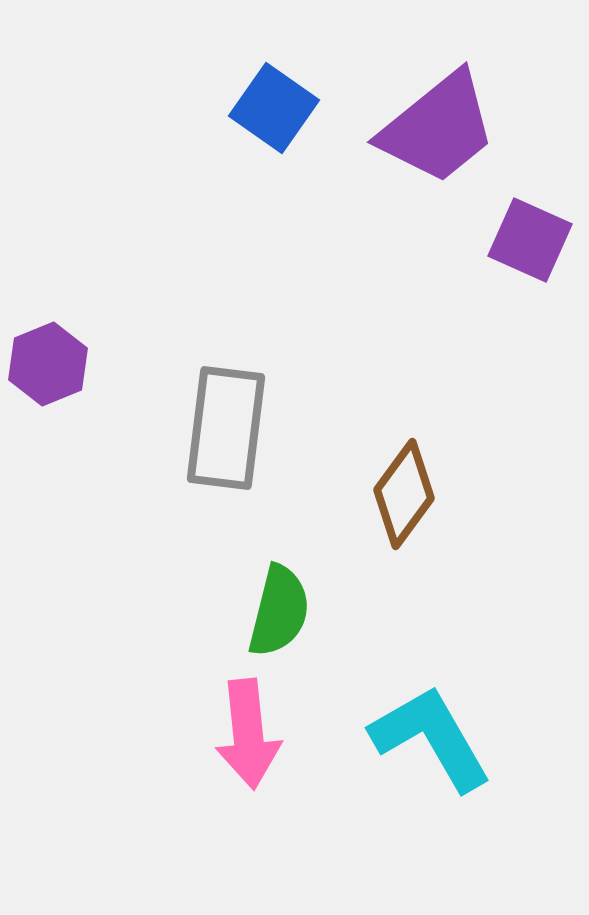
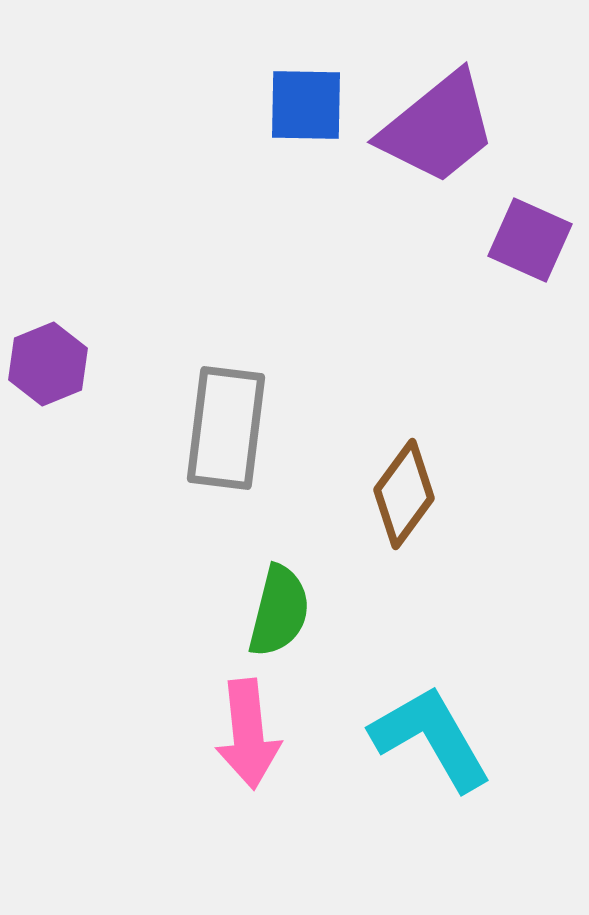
blue square: moved 32 px right, 3 px up; rotated 34 degrees counterclockwise
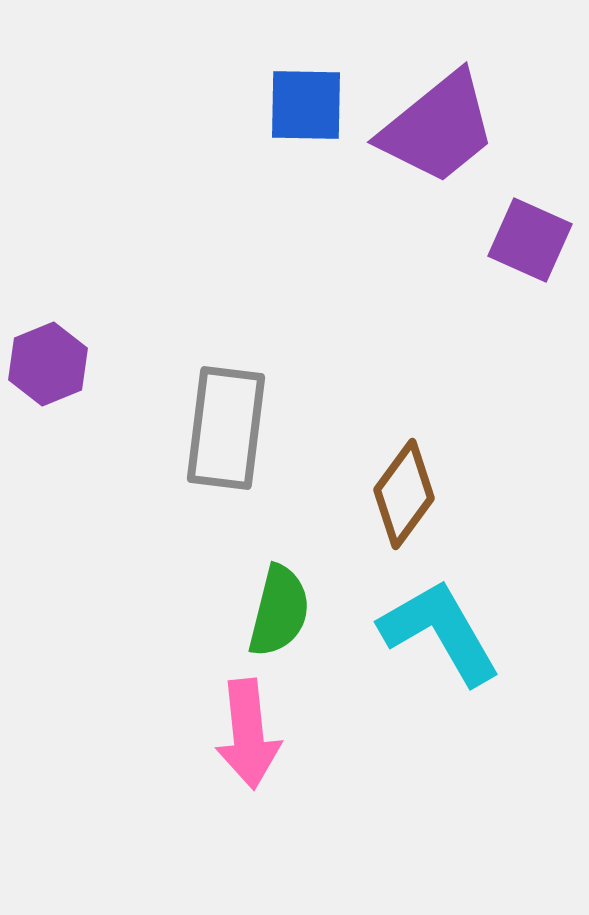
cyan L-shape: moved 9 px right, 106 px up
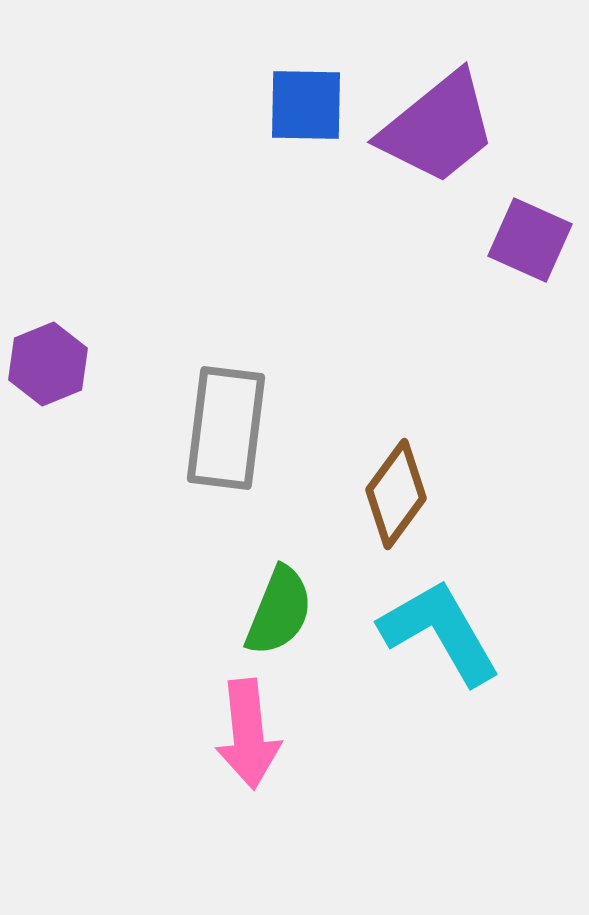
brown diamond: moved 8 px left
green semicircle: rotated 8 degrees clockwise
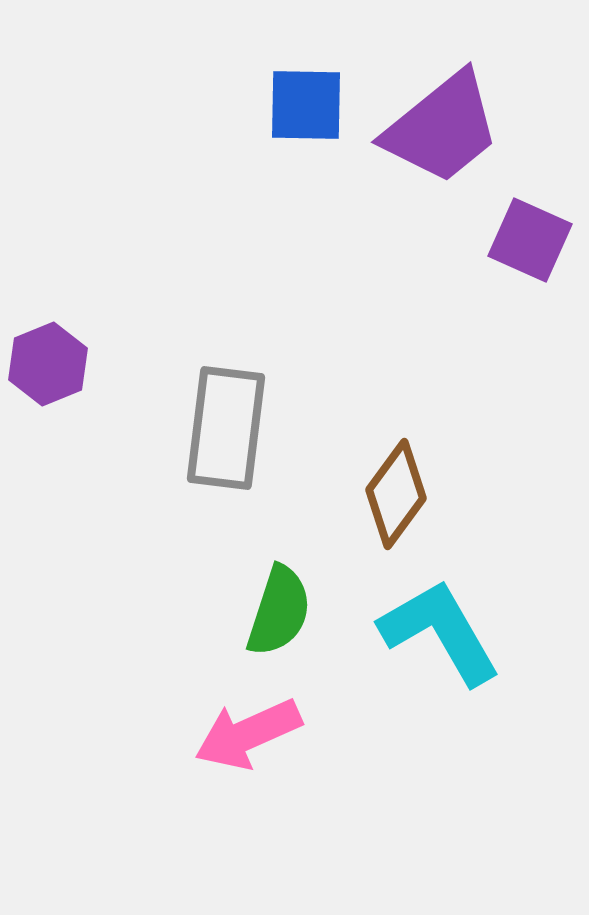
purple trapezoid: moved 4 px right
green semicircle: rotated 4 degrees counterclockwise
pink arrow: rotated 72 degrees clockwise
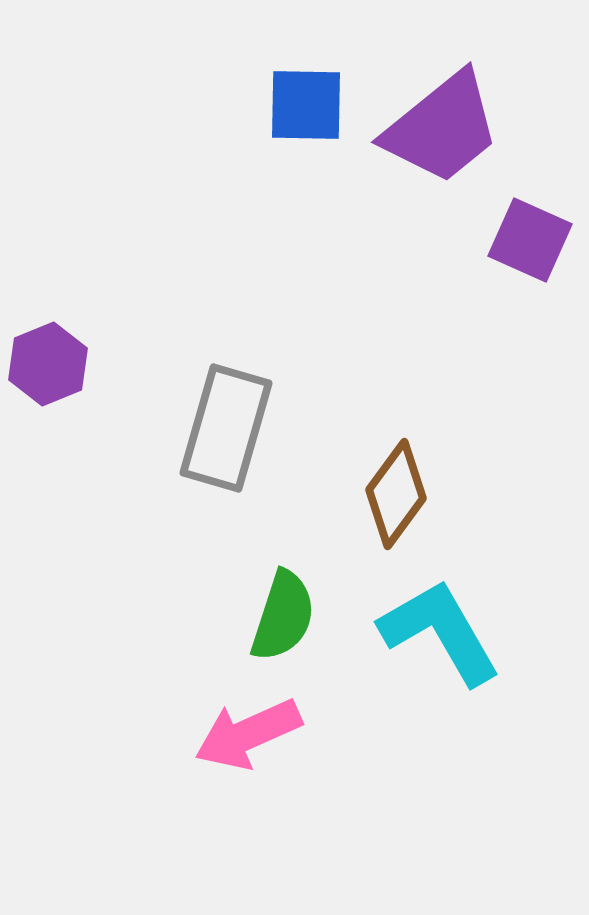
gray rectangle: rotated 9 degrees clockwise
green semicircle: moved 4 px right, 5 px down
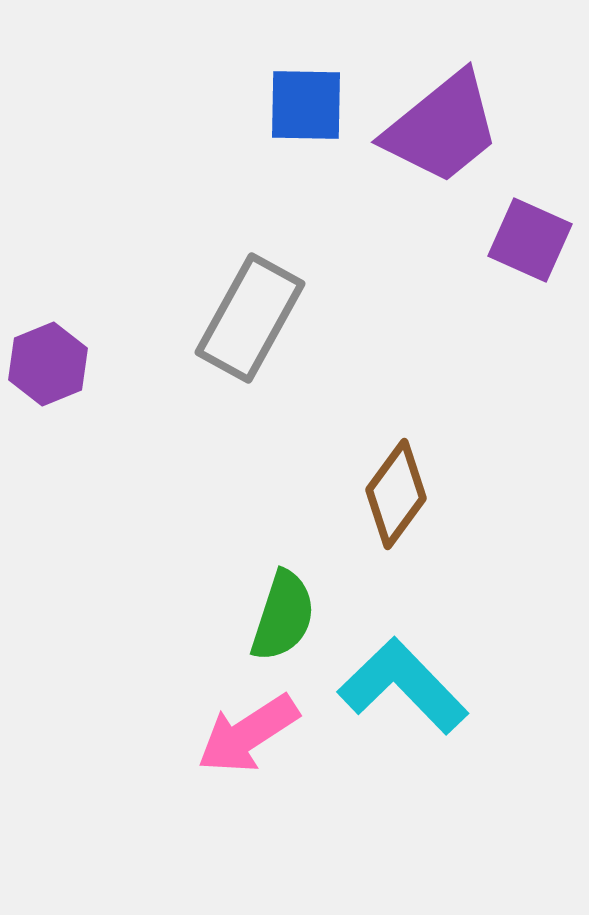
gray rectangle: moved 24 px right, 110 px up; rotated 13 degrees clockwise
cyan L-shape: moved 37 px left, 54 px down; rotated 14 degrees counterclockwise
pink arrow: rotated 9 degrees counterclockwise
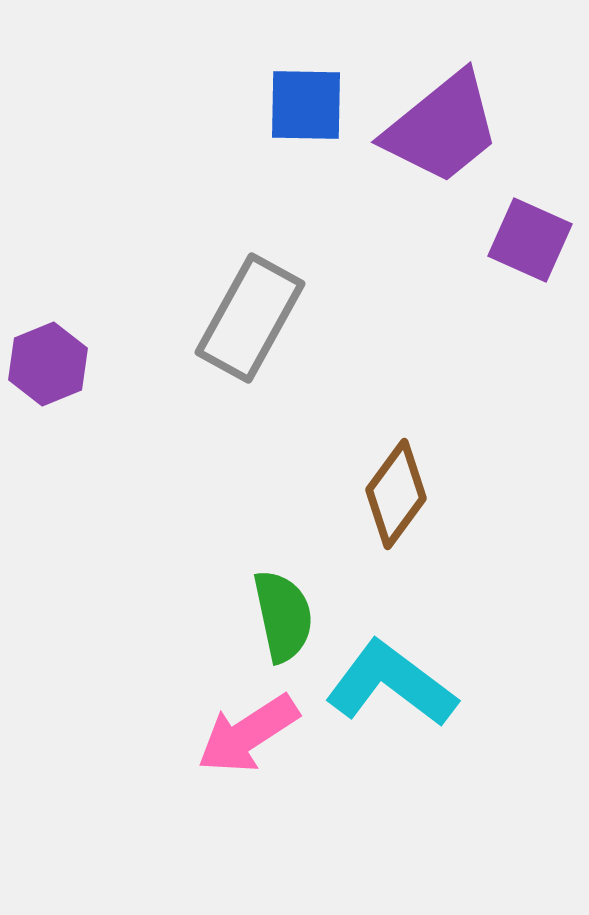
green semicircle: rotated 30 degrees counterclockwise
cyan L-shape: moved 12 px left, 2 px up; rotated 9 degrees counterclockwise
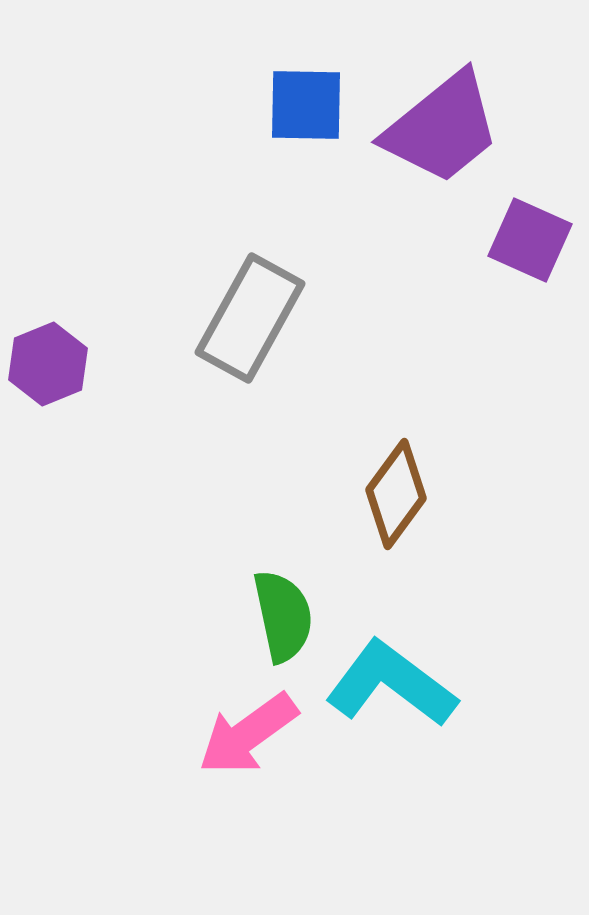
pink arrow: rotated 3 degrees counterclockwise
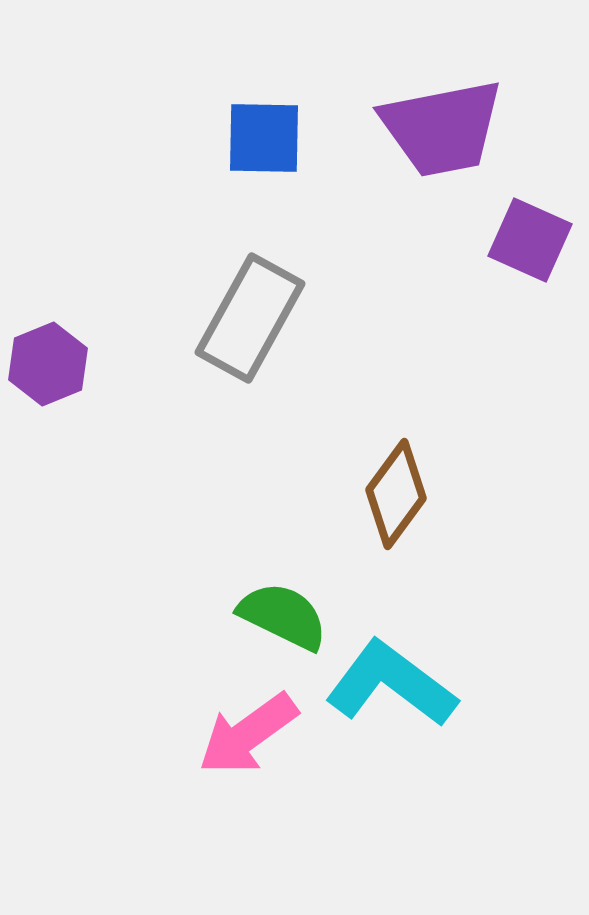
blue square: moved 42 px left, 33 px down
purple trapezoid: rotated 28 degrees clockwise
green semicircle: rotated 52 degrees counterclockwise
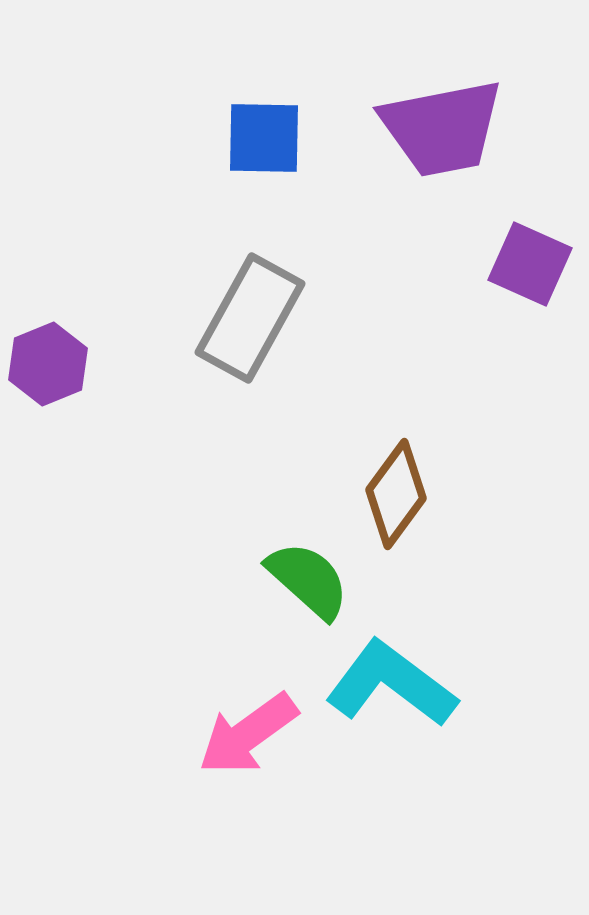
purple square: moved 24 px down
green semicircle: moved 25 px right, 36 px up; rotated 16 degrees clockwise
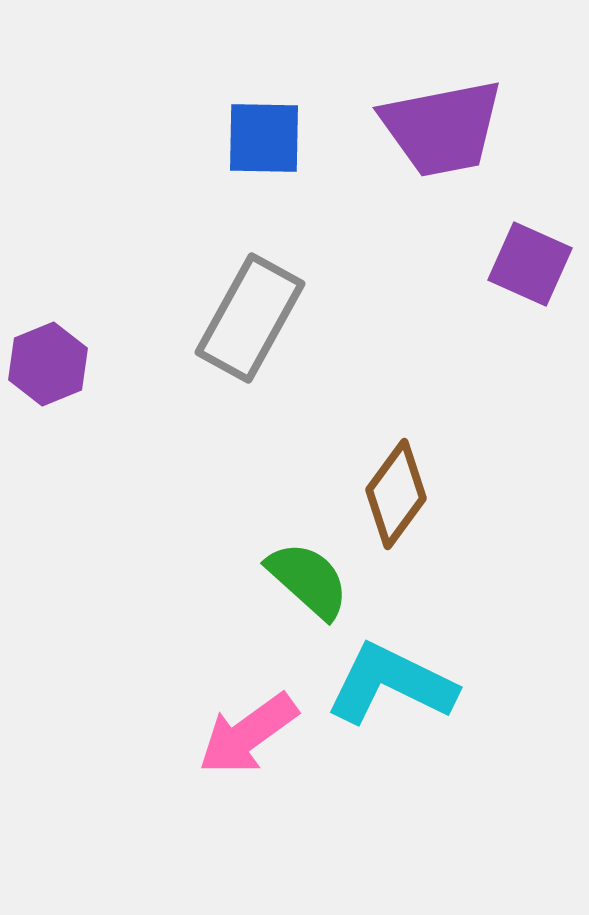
cyan L-shape: rotated 11 degrees counterclockwise
